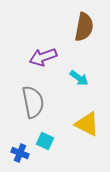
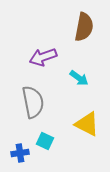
blue cross: rotated 30 degrees counterclockwise
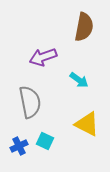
cyan arrow: moved 2 px down
gray semicircle: moved 3 px left
blue cross: moved 1 px left, 7 px up; rotated 18 degrees counterclockwise
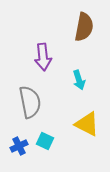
purple arrow: rotated 76 degrees counterclockwise
cyan arrow: rotated 36 degrees clockwise
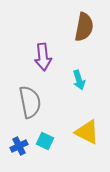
yellow triangle: moved 8 px down
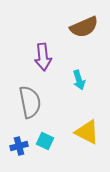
brown semicircle: rotated 56 degrees clockwise
blue cross: rotated 12 degrees clockwise
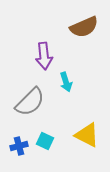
purple arrow: moved 1 px right, 1 px up
cyan arrow: moved 13 px left, 2 px down
gray semicircle: rotated 56 degrees clockwise
yellow triangle: moved 3 px down
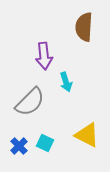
brown semicircle: rotated 116 degrees clockwise
cyan square: moved 2 px down
blue cross: rotated 30 degrees counterclockwise
